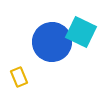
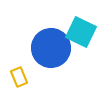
blue circle: moved 1 px left, 6 px down
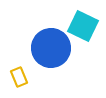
cyan square: moved 2 px right, 6 px up
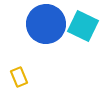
blue circle: moved 5 px left, 24 px up
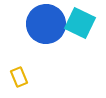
cyan square: moved 3 px left, 3 px up
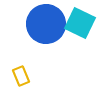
yellow rectangle: moved 2 px right, 1 px up
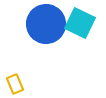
yellow rectangle: moved 6 px left, 8 px down
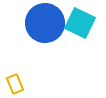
blue circle: moved 1 px left, 1 px up
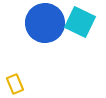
cyan square: moved 1 px up
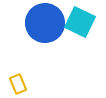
yellow rectangle: moved 3 px right
